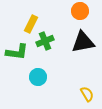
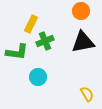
orange circle: moved 1 px right
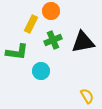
orange circle: moved 30 px left
green cross: moved 8 px right, 1 px up
cyan circle: moved 3 px right, 6 px up
yellow semicircle: moved 2 px down
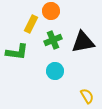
cyan circle: moved 14 px right
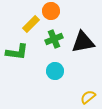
yellow rectangle: rotated 18 degrees clockwise
green cross: moved 1 px right, 1 px up
yellow semicircle: moved 1 px right, 1 px down; rotated 98 degrees counterclockwise
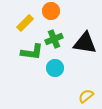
yellow rectangle: moved 6 px left, 1 px up
black triangle: moved 2 px right, 1 px down; rotated 20 degrees clockwise
green L-shape: moved 15 px right
cyan circle: moved 3 px up
yellow semicircle: moved 2 px left, 1 px up
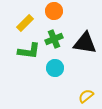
orange circle: moved 3 px right
green L-shape: moved 3 px left, 1 px up
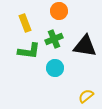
orange circle: moved 5 px right
yellow rectangle: rotated 66 degrees counterclockwise
black triangle: moved 3 px down
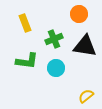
orange circle: moved 20 px right, 3 px down
green L-shape: moved 2 px left, 10 px down
cyan circle: moved 1 px right
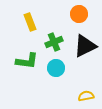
yellow rectangle: moved 5 px right, 1 px up
green cross: moved 3 px down
black triangle: rotated 35 degrees counterclockwise
yellow semicircle: rotated 28 degrees clockwise
